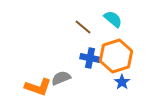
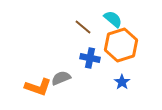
orange hexagon: moved 5 px right, 11 px up
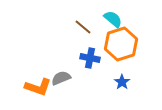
orange hexagon: moved 1 px up
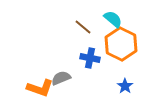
orange hexagon: rotated 16 degrees counterclockwise
blue star: moved 3 px right, 4 px down
orange L-shape: moved 2 px right, 1 px down
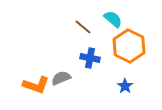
orange hexagon: moved 8 px right, 2 px down
orange L-shape: moved 4 px left, 3 px up
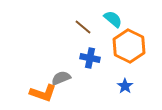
orange L-shape: moved 7 px right, 8 px down
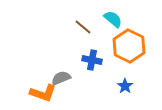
blue cross: moved 2 px right, 2 px down
